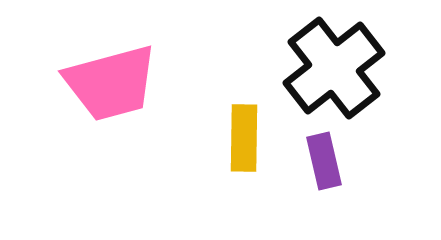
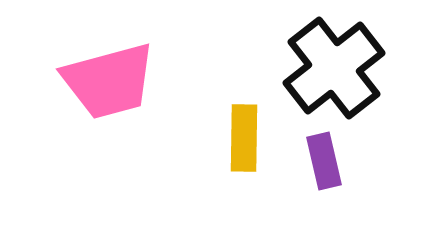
pink trapezoid: moved 2 px left, 2 px up
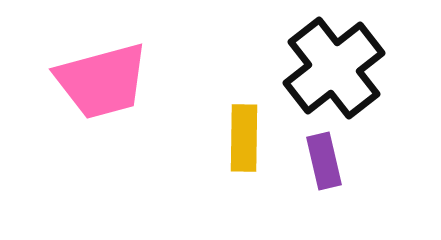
pink trapezoid: moved 7 px left
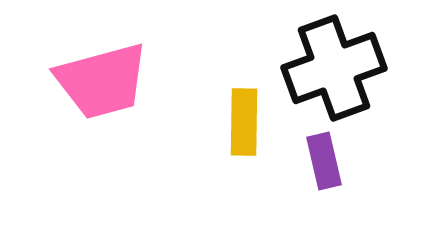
black cross: rotated 18 degrees clockwise
yellow rectangle: moved 16 px up
